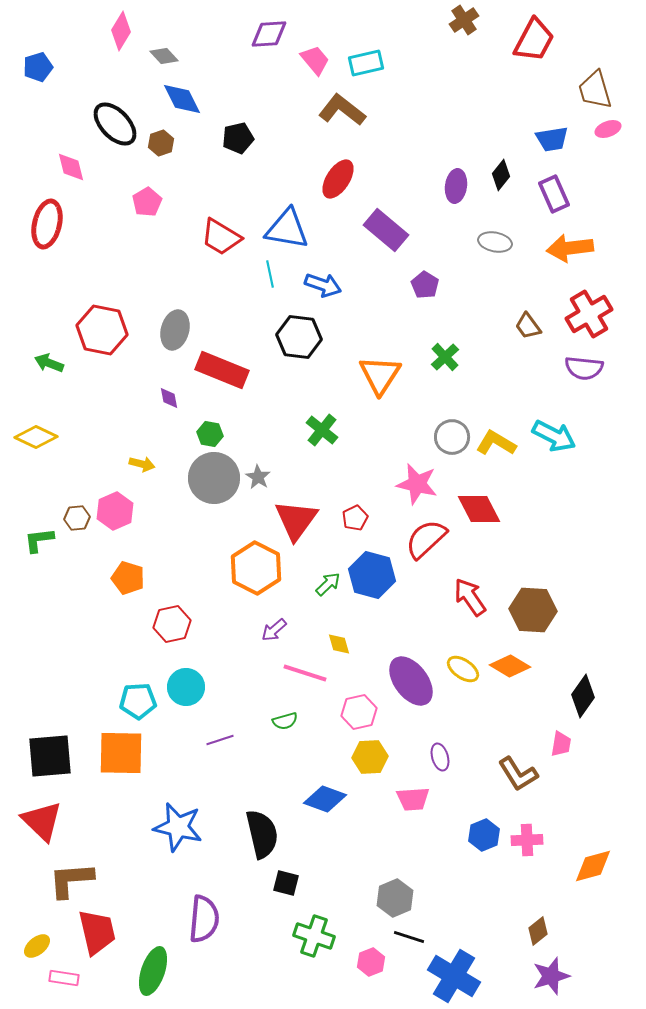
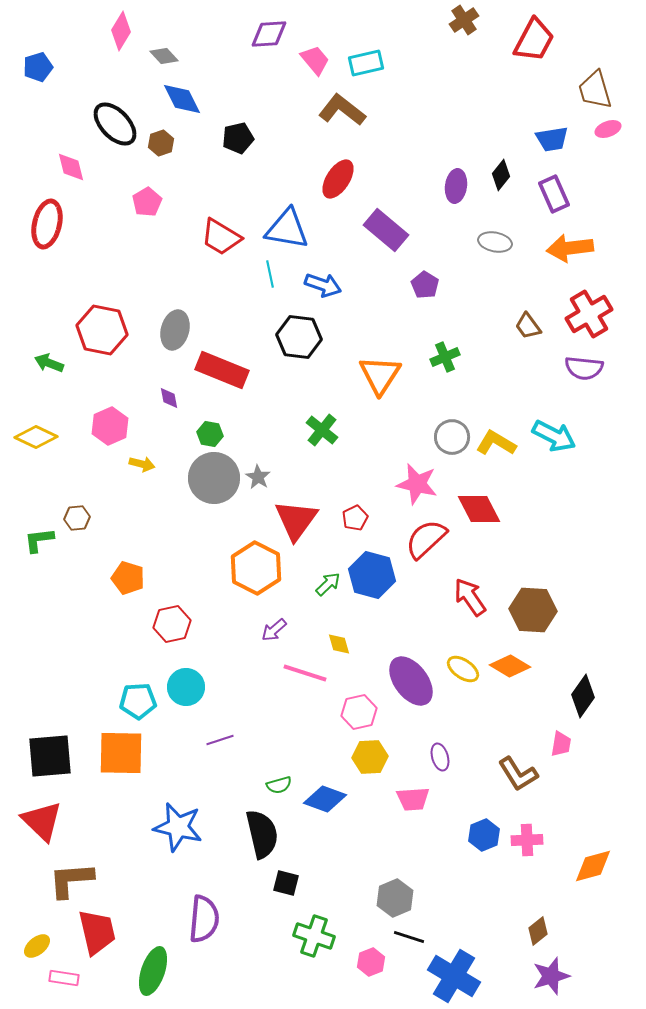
green cross at (445, 357): rotated 20 degrees clockwise
pink hexagon at (115, 511): moved 5 px left, 85 px up
green semicircle at (285, 721): moved 6 px left, 64 px down
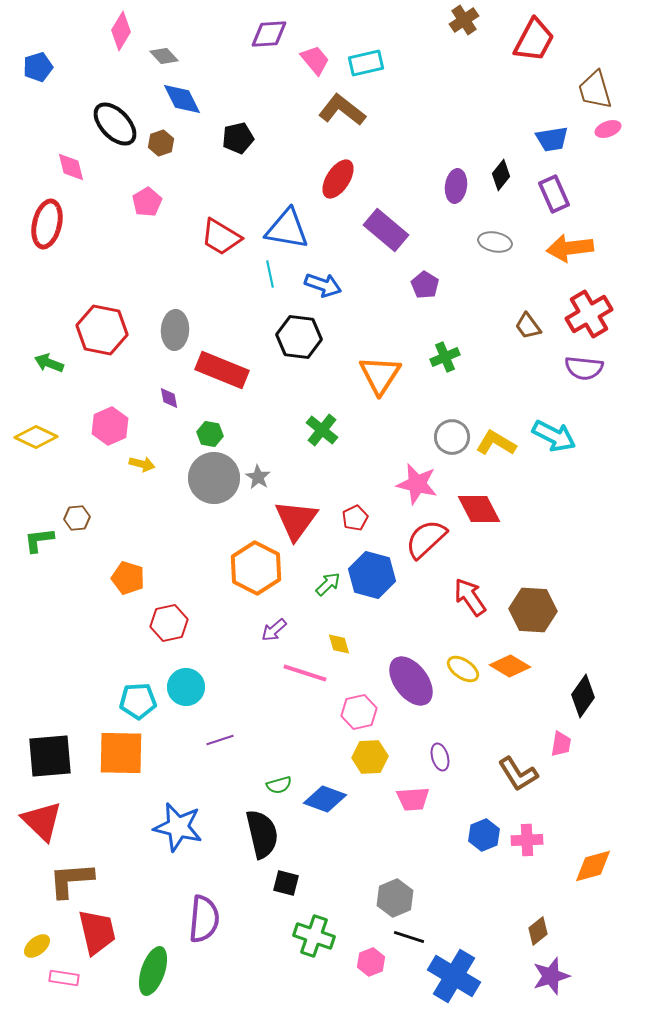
gray ellipse at (175, 330): rotated 12 degrees counterclockwise
red hexagon at (172, 624): moved 3 px left, 1 px up
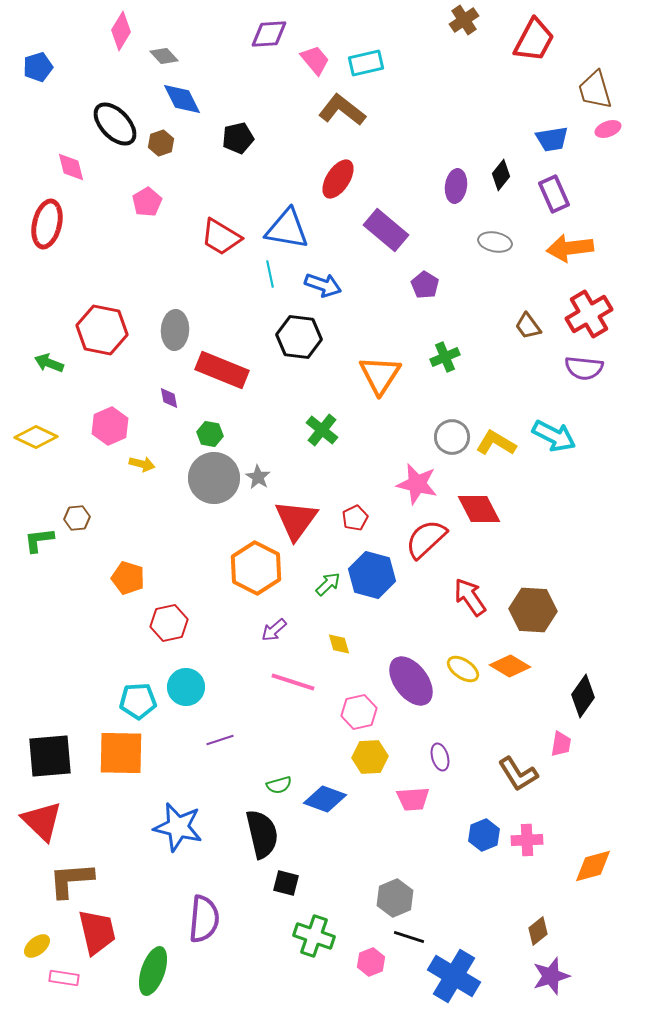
pink line at (305, 673): moved 12 px left, 9 px down
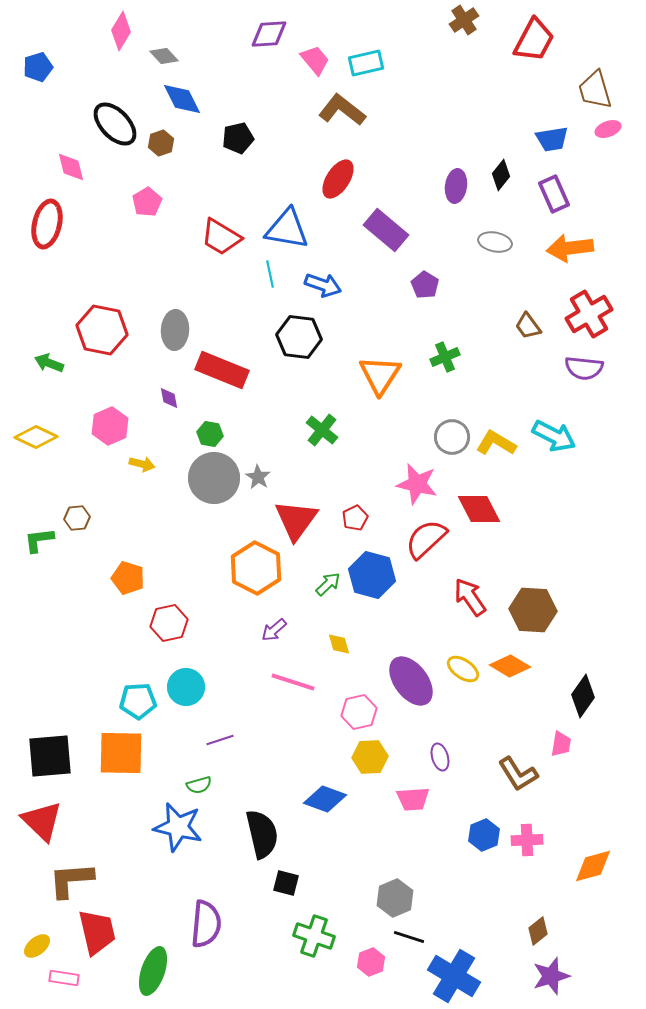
green semicircle at (279, 785): moved 80 px left
purple semicircle at (204, 919): moved 2 px right, 5 px down
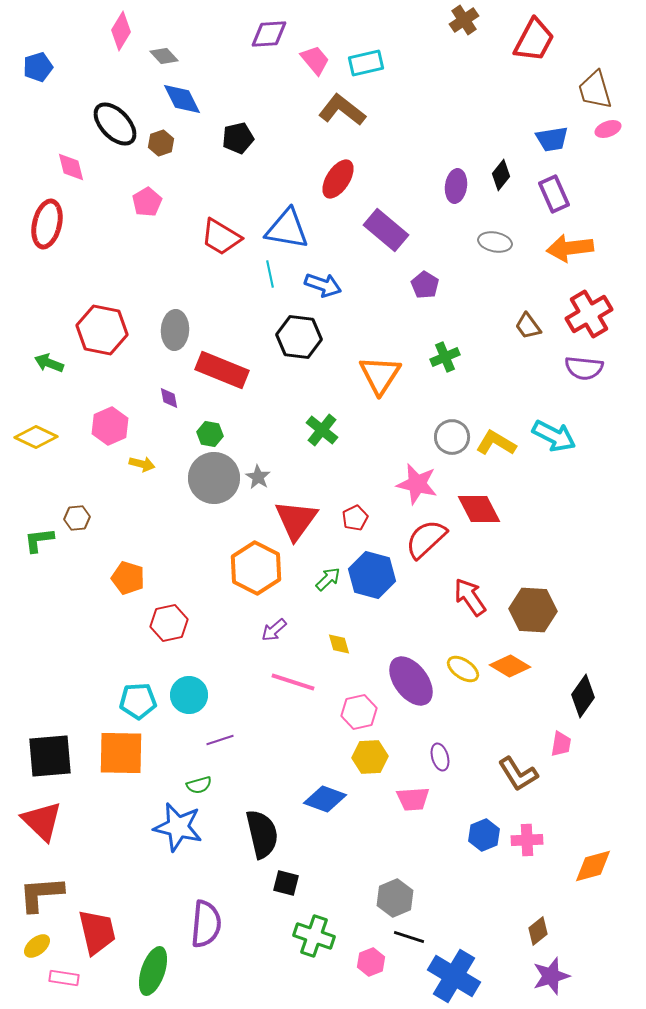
green arrow at (328, 584): moved 5 px up
cyan circle at (186, 687): moved 3 px right, 8 px down
brown L-shape at (71, 880): moved 30 px left, 14 px down
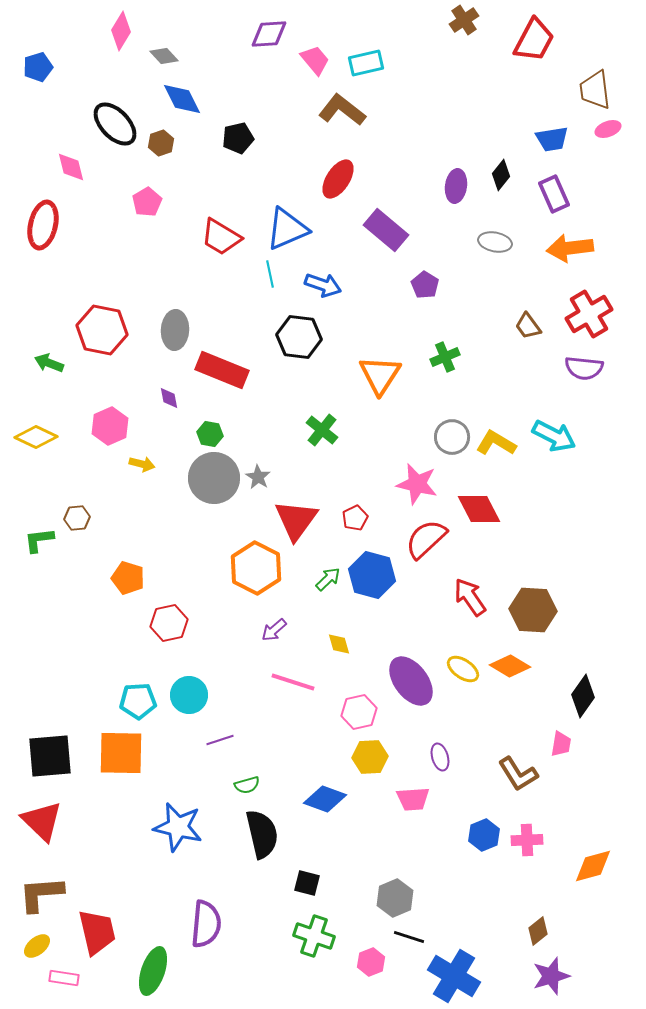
brown trapezoid at (595, 90): rotated 9 degrees clockwise
red ellipse at (47, 224): moved 4 px left, 1 px down
blue triangle at (287, 229): rotated 33 degrees counterclockwise
green semicircle at (199, 785): moved 48 px right
black square at (286, 883): moved 21 px right
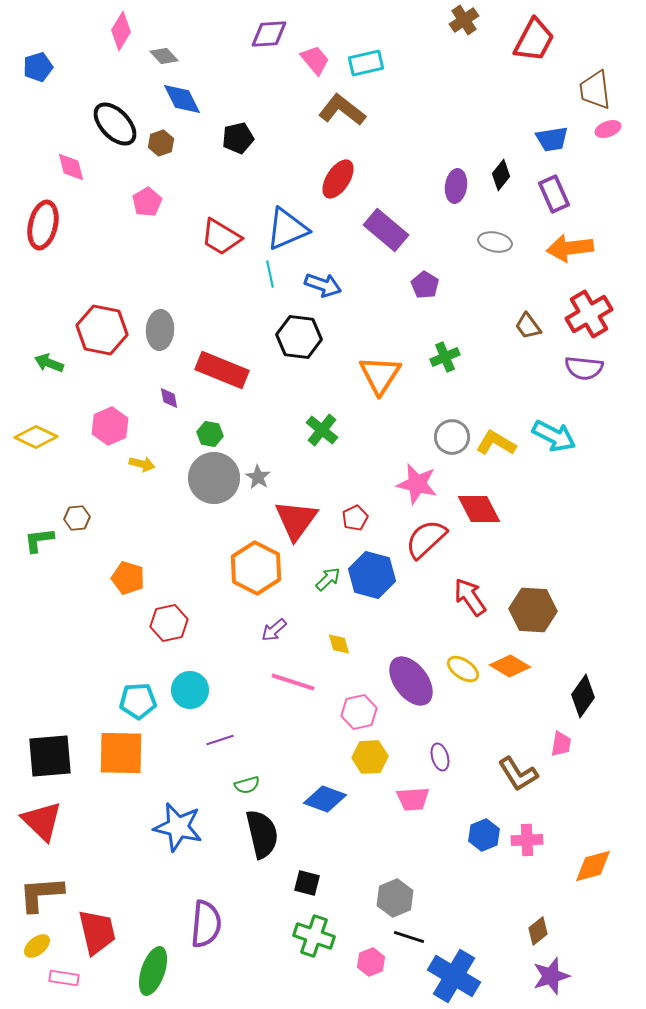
gray ellipse at (175, 330): moved 15 px left
cyan circle at (189, 695): moved 1 px right, 5 px up
